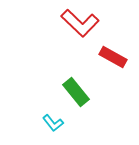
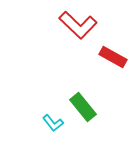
red L-shape: moved 2 px left, 2 px down
green rectangle: moved 7 px right, 15 px down
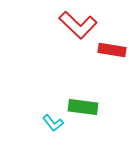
red rectangle: moved 1 px left, 7 px up; rotated 20 degrees counterclockwise
green rectangle: rotated 44 degrees counterclockwise
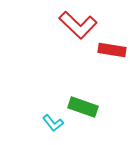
green rectangle: rotated 12 degrees clockwise
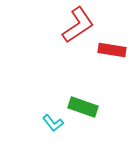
red L-shape: rotated 78 degrees counterclockwise
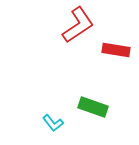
red rectangle: moved 4 px right
green rectangle: moved 10 px right
